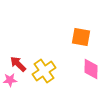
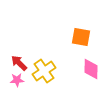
red arrow: moved 1 px right, 1 px up
pink star: moved 7 px right
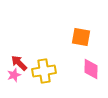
yellow cross: rotated 25 degrees clockwise
pink star: moved 3 px left, 5 px up; rotated 16 degrees counterclockwise
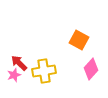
orange square: moved 2 px left, 3 px down; rotated 18 degrees clockwise
pink diamond: rotated 40 degrees clockwise
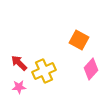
yellow cross: rotated 15 degrees counterclockwise
pink star: moved 5 px right, 12 px down; rotated 16 degrees clockwise
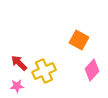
pink diamond: moved 1 px right, 1 px down
pink star: moved 2 px left, 1 px up
